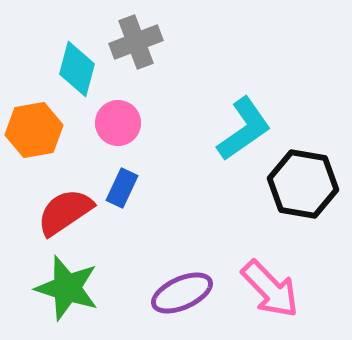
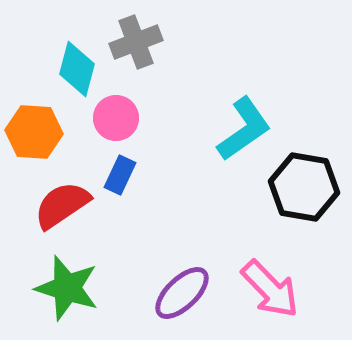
pink circle: moved 2 px left, 5 px up
orange hexagon: moved 2 px down; rotated 14 degrees clockwise
black hexagon: moved 1 px right, 3 px down
blue rectangle: moved 2 px left, 13 px up
red semicircle: moved 3 px left, 7 px up
purple ellipse: rotated 20 degrees counterclockwise
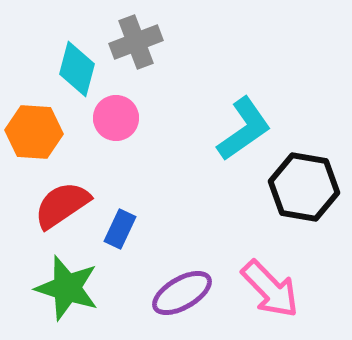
blue rectangle: moved 54 px down
purple ellipse: rotated 14 degrees clockwise
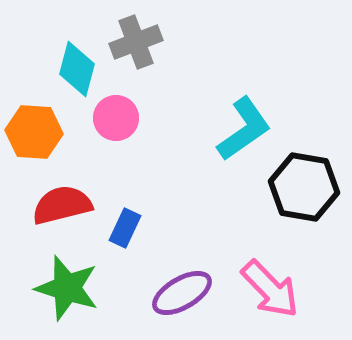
red semicircle: rotated 20 degrees clockwise
blue rectangle: moved 5 px right, 1 px up
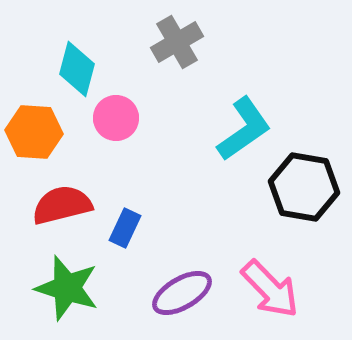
gray cross: moved 41 px right; rotated 9 degrees counterclockwise
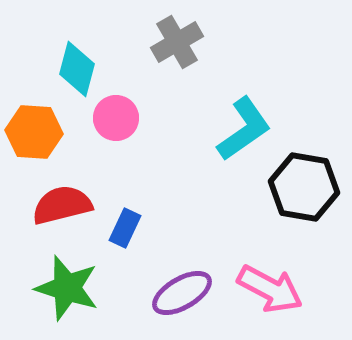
pink arrow: rotated 18 degrees counterclockwise
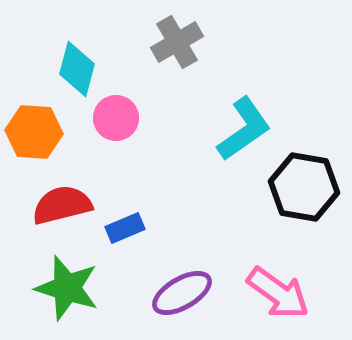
blue rectangle: rotated 42 degrees clockwise
pink arrow: moved 8 px right, 4 px down; rotated 8 degrees clockwise
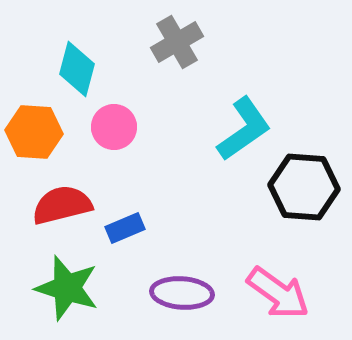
pink circle: moved 2 px left, 9 px down
black hexagon: rotated 6 degrees counterclockwise
purple ellipse: rotated 34 degrees clockwise
